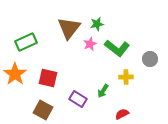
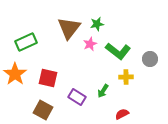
green L-shape: moved 1 px right, 3 px down
purple rectangle: moved 1 px left, 2 px up
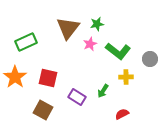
brown triangle: moved 1 px left
orange star: moved 3 px down
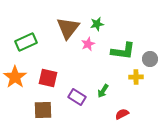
pink star: moved 2 px left
green L-shape: moved 5 px right; rotated 30 degrees counterclockwise
yellow cross: moved 10 px right
brown square: rotated 30 degrees counterclockwise
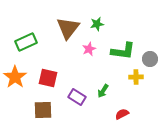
pink star: moved 1 px right, 5 px down
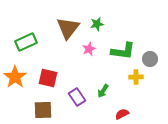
purple rectangle: rotated 24 degrees clockwise
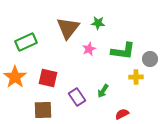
green star: moved 1 px right, 1 px up; rotated 16 degrees clockwise
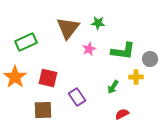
green arrow: moved 10 px right, 4 px up
